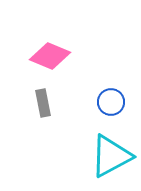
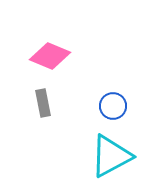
blue circle: moved 2 px right, 4 px down
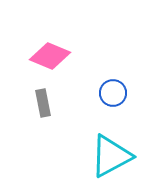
blue circle: moved 13 px up
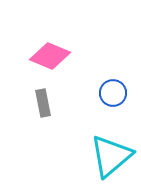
cyan triangle: rotated 12 degrees counterclockwise
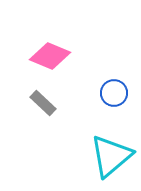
blue circle: moved 1 px right
gray rectangle: rotated 36 degrees counterclockwise
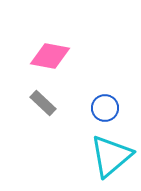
pink diamond: rotated 12 degrees counterclockwise
blue circle: moved 9 px left, 15 px down
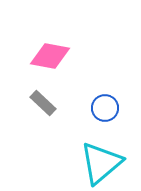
cyan triangle: moved 10 px left, 7 px down
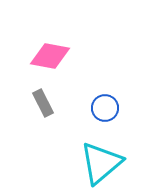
gray rectangle: rotated 20 degrees clockwise
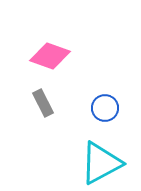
pink diamond: rotated 9 degrees clockwise
cyan triangle: rotated 12 degrees clockwise
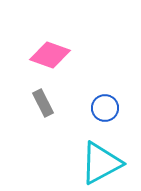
pink diamond: moved 1 px up
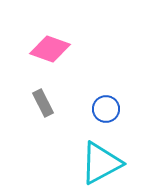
pink diamond: moved 6 px up
blue circle: moved 1 px right, 1 px down
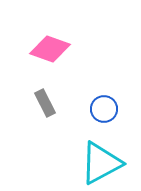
gray rectangle: moved 2 px right
blue circle: moved 2 px left
